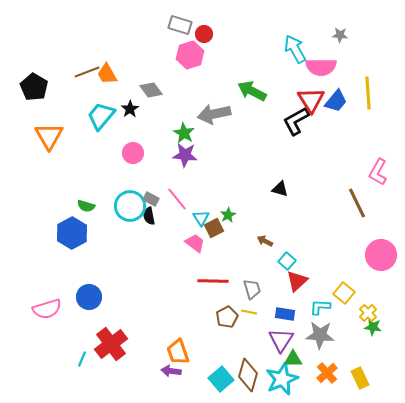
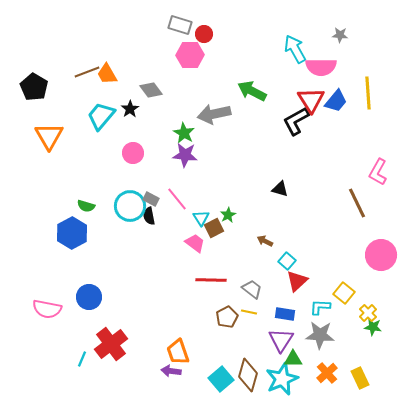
pink hexagon at (190, 55): rotated 16 degrees clockwise
red line at (213, 281): moved 2 px left, 1 px up
gray trapezoid at (252, 289): rotated 35 degrees counterclockwise
pink semicircle at (47, 309): rotated 28 degrees clockwise
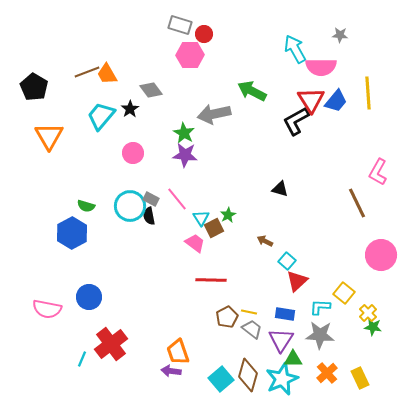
gray trapezoid at (252, 289): moved 40 px down
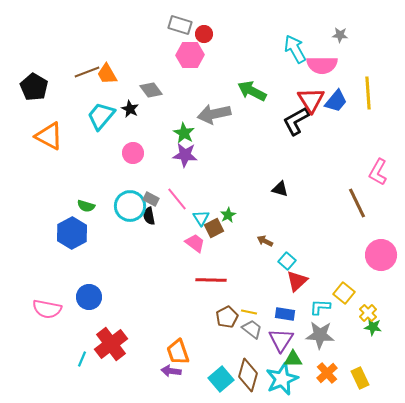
pink semicircle at (321, 67): moved 1 px right, 2 px up
black star at (130, 109): rotated 12 degrees counterclockwise
orange triangle at (49, 136): rotated 32 degrees counterclockwise
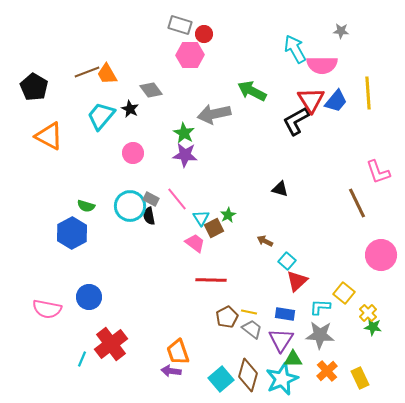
gray star at (340, 35): moved 1 px right, 4 px up
pink L-shape at (378, 172): rotated 48 degrees counterclockwise
orange cross at (327, 373): moved 2 px up
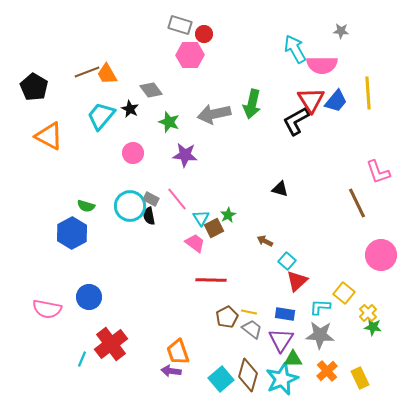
green arrow at (252, 91): moved 13 px down; rotated 104 degrees counterclockwise
green star at (184, 133): moved 15 px left, 11 px up; rotated 10 degrees counterclockwise
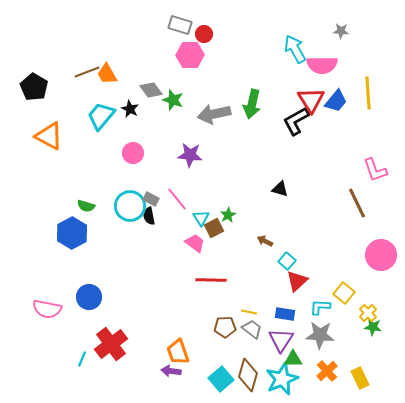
green star at (169, 122): moved 4 px right, 22 px up
purple star at (185, 155): moved 5 px right
pink L-shape at (378, 172): moved 3 px left, 2 px up
brown pentagon at (227, 317): moved 2 px left, 10 px down; rotated 25 degrees clockwise
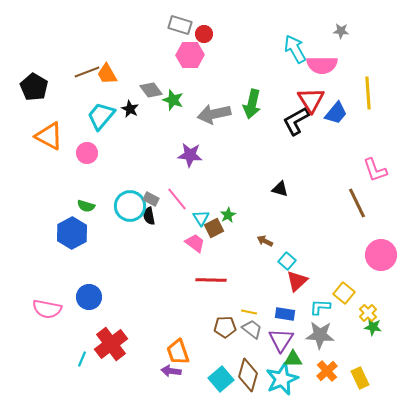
blue trapezoid at (336, 101): moved 12 px down
pink circle at (133, 153): moved 46 px left
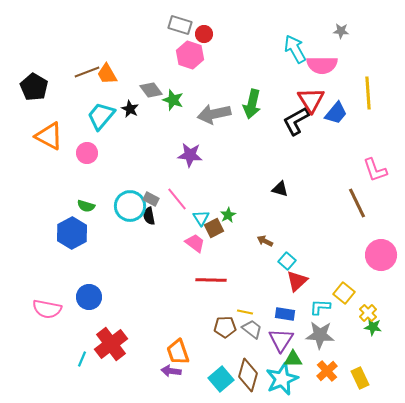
pink hexagon at (190, 55): rotated 20 degrees clockwise
yellow line at (249, 312): moved 4 px left
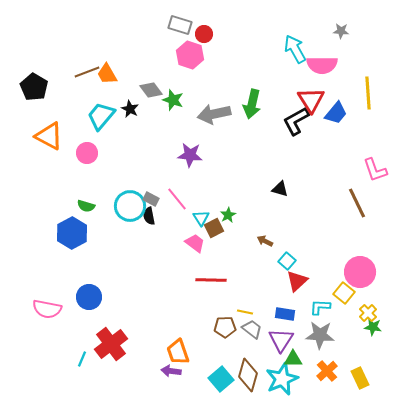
pink circle at (381, 255): moved 21 px left, 17 px down
